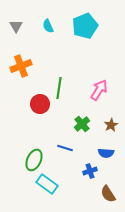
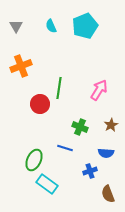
cyan semicircle: moved 3 px right
green cross: moved 2 px left, 3 px down; rotated 28 degrees counterclockwise
brown semicircle: rotated 12 degrees clockwise
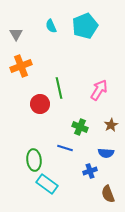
gray triangle: moved 8 px down
green line: rotated 20 degrees counterclockwise
green ellipse: rotated 30 degrees counterclockwise
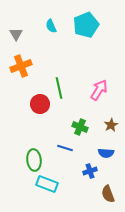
cyan pentagon: moved 1 px right, 1 px up
cyan rectangle: rotated 15 degrees counterclockwise
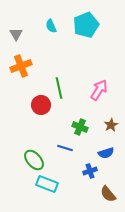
red circle: moved 1 px right, 1 px down
blue semicircle: rotated 21 degrees counterclockwise
green ellipse: rotated 35 degrees counterclockwise
brown semicircle: rotated 18 degrees counterclockwise
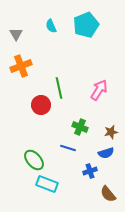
brown star: moved 7 px down; rotated 16 degrees clockwise
blue line: moved 3 px right
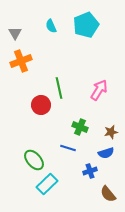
gray triangle: moved 1 px left, 1 px up
orange cross: moved 5 px up
cyan rectangle: rotated 65 degrees counterclockwise
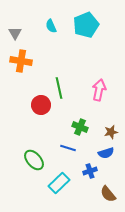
orange cross: rotated 30 degrees clockwise
pink arrow: rotated 20 degrees counterclockwise
cyan rectangle: moved 12 px right, 1 px up
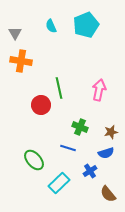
blue cross: rotated 16 degrees counterclockwise
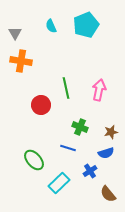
green line: moved 7 px right
